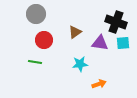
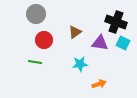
cyan square: rotated 32 degrees clockwise
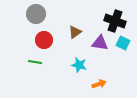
black cross: moved 1 px left, 1 px up
cyan star: moved 1 px left, 1 px down; rotated 21 degrees clockwise
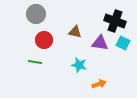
brown triangle: rotated 48 degrees clockwise
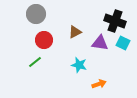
brown triangle: rotated 40 degrees counterclockwise
green line: rotated 48 degrees counterclockwise
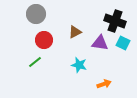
orange arrow: moved 5 px right
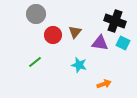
brown triangle: rotated 24 degrees counterclockwise
red circle: moved 9 px right, 5 px up
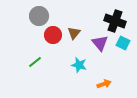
gray circle: moved 3 px right, 2 px down
brown triangle: moved 1 px left, 1 px down
purple triangle: rotated 42 degrees clockwise
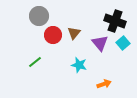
cyan square: rotated 24 degrees clockwise
